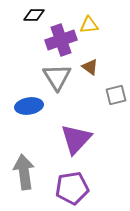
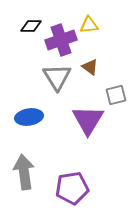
black diamond: moved 3 px left, 11 px down
blue ellipse: moved 11 px down
purple triangle: moved 12 px right, 19 px up; rotated 12 degrees counterclockwise
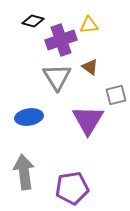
black diamond: moved 2 px right, 5 px up; rotated 15 degrees clockwise
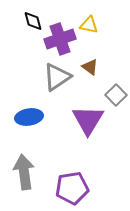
black diamond: rotated 60 degrees clockwise
yellow triangle: rotated 18 degrees clockwise
purple cross: moved 1 px left, 1 px up
gray triangle: rotated 28 degrees clockwise
gray square: rotated 30 degrees counterclockwise
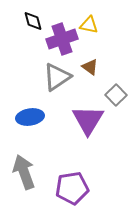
purple cross: moved 2 px right
blue ellipse: moved 1 px right
gray arrow: rotated 12 degrees counterclockwise
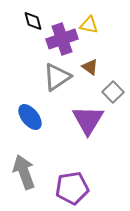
gray square: moved 3 px left, 3 px up
blue ellipse: rotated 60 degrees clockwise
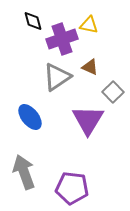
brown triangle: rotated 12 degrees counterclockwise
purple pentagon: rotated 16 degrees clockwise
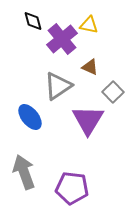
purple cross: rotated 20 degrees counterclockwise
gray triangle: moved 1 px right, 9 px down
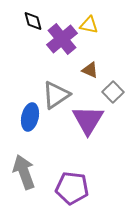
brown triangle: moved 3 px down
gray triangle: moved 2 px left, 9 px down
blue ellipse: rotated 52 degrees clockwise
